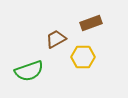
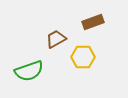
brown rectangle: moved 2 px right, 1 px up
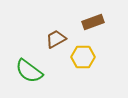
green semicircle: rotated 56 degrees clockwise
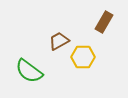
brown rectangle: moved 11 px right; rotated 40 degrees counterclockwise
brown trapezoid: moved 3 px right, 2 px down
